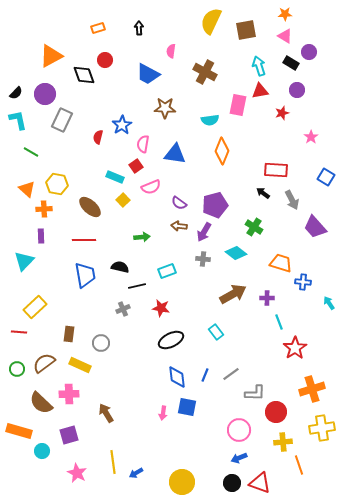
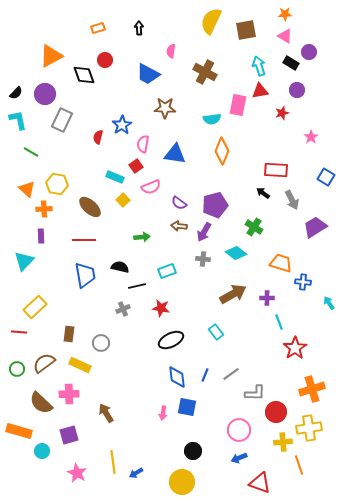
cyan semicircle at (210, 120): moved 2 px right, 1 px up
purple trapezoid at (315, 227): rotated 100 degrees clockwise
yellow cross at (322, 428): moved 13 px left
black circle at (232, 483): moved 39 px left, 32 px up
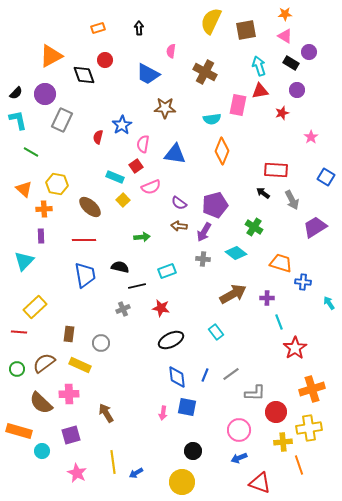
orange triangle at (27, 189): moved 3 px left
purple square at (69, 435): moved 2 px right
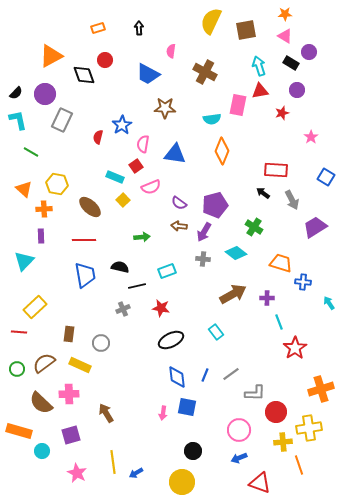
orange cross at (312, 389): moved 9 px right
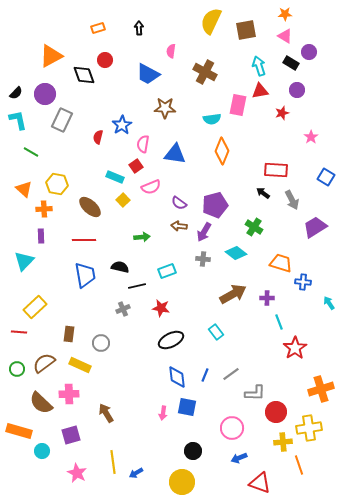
pink circle at (239, 430): moved 7 px left, 2 px up
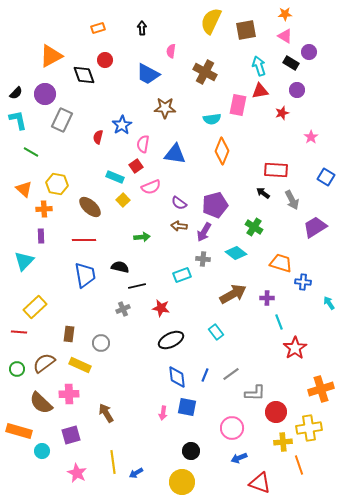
black arrow at (139, 28): moved 3 px right
cyan rectangle at (167, 271): moved 15 px right, 4 px down
black circle at (193, 451): moved 2 px left
